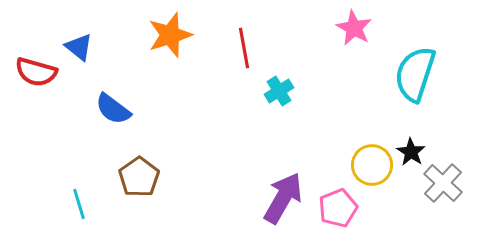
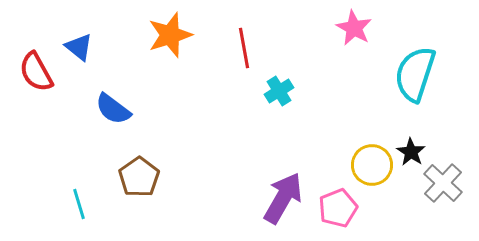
red semicircle: rotated 45 degrees clockwise
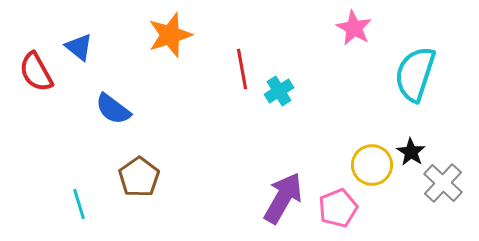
red line: moved 2 px left, 21 px down
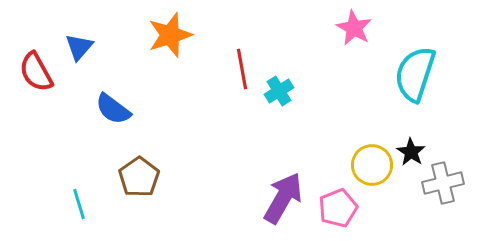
blue triangle: rotated 32 degrees clockwise
gray cross: rotated 33 degrees clockwise
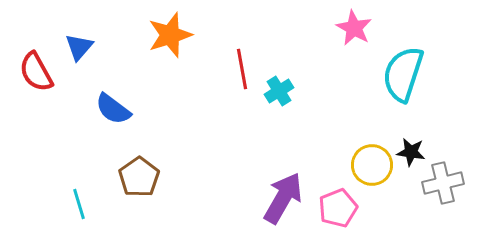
cyan semicircle: moved 12 px left
black star: rotated 24 degrees counterclockwise
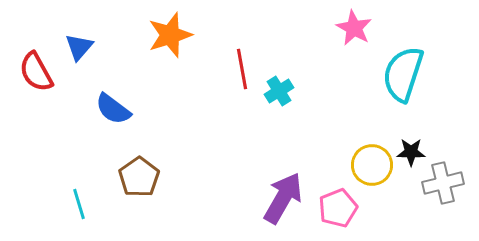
black star: rotated 8 degrees counterclockwise
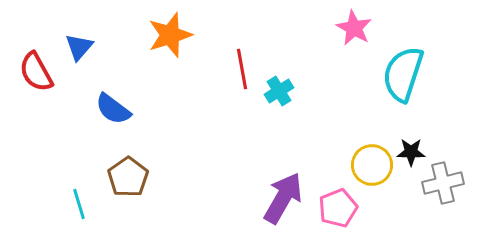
brown pentagon: moved 11 px left
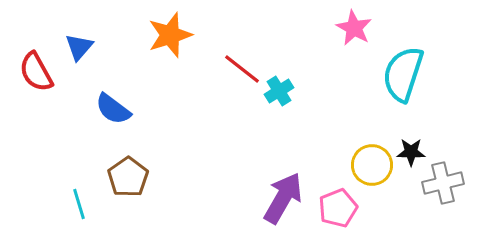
red line: rotated 42 degrees counterclockwise
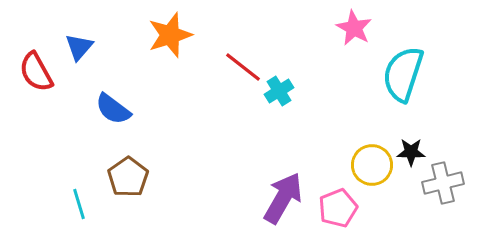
red line: moved 1 px right, 2 px up
